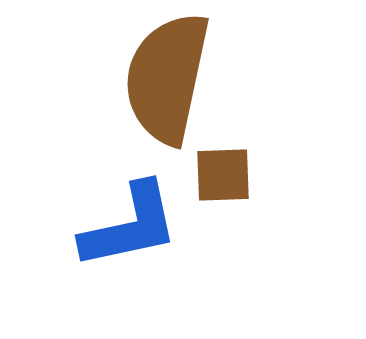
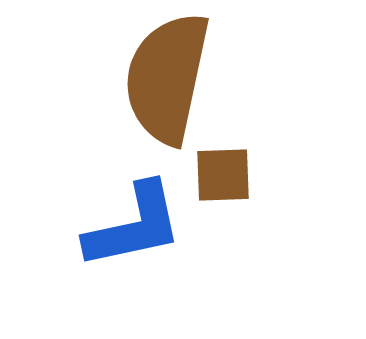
blue L-shape: moved 4 px right
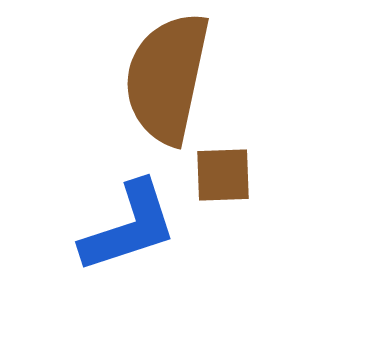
blue L-shape: moved 5 px left, 1 px down; rotated 6 degrees counterclockwise
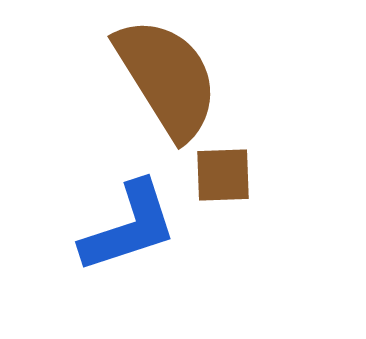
brown semicircle: rotated 136 degrees clockwise
